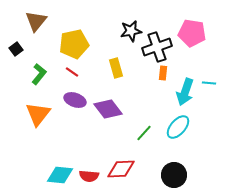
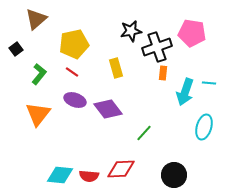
brown triangle: moved 2 px up; rotated 10 degrees clockwise
cyan ellipse: moved 26 px right; rotated 25 degrees counterclockwise
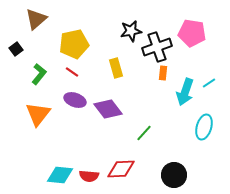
cyan line: rotated 40 degrees counterclockwise
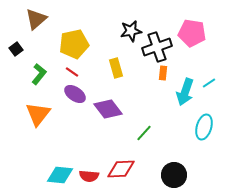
purple ellipse: moved 6 px up; rotated 15 degrees clockwise
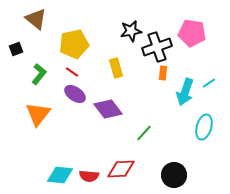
brown triangle: rotated 40 degrees counterclockwise
black square: rotated 16 degrees clockwise
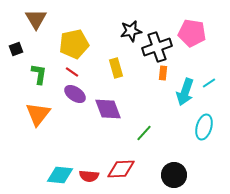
brown triangle: rotated 20 degrees clockwise
green L-shape: rotated 30 degrees counterclockwise
purple diamond: rotated 16 degrees clockwise
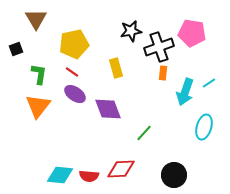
black cross: moved 2 px right
orange triangle: moved 8 px up
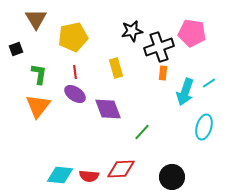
black star: moved 1 px right
yellow pentagon: moved 1 px left, 7 px up
red line: moved 3 px right; rotated 48 degrees clockwise
green line: moved 2 px left, 1 px up
black circle: moved 2 px left, 2 px down
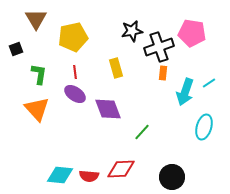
orange triangle: moved 1 px left, 3 px down; rotated 20 degrees counterclockwise
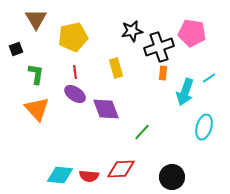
green L-shape: moved 3 px left
cyan line: moved 5 px up
purple diamond: moved 2 px left
